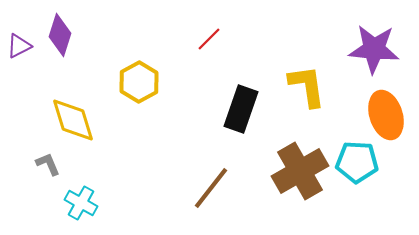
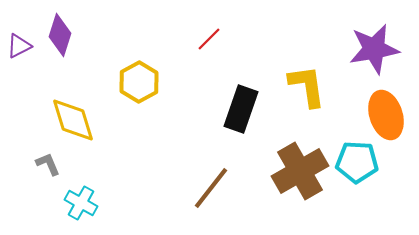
purple star: rotated 15 degrees counterclockwise
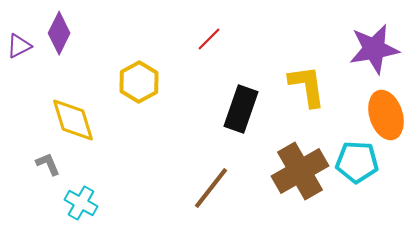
purple diamond: moved 1 px left, 2 px up; rotated 9 degrees clockwise
